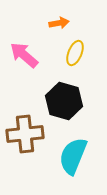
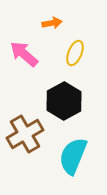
orange arrow: moved 7 px left
pink arrow: moved 1 px up
black hexagon: rotated 15 degrees clockwise
brown cross: rotated 24 degrees counterclockwise
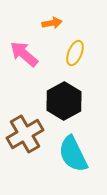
cyan semicircle: moved 2 px up; rotated 48 degrees counterclockwise
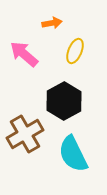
yellow ellipse: moved 2 px up
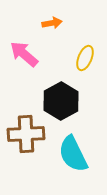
yellow ellipse: moved 10 px right, 7 px down
black hexagon: moved 3 px left
brown cross: moved 1 px right; rotated 27 degrees clockwise
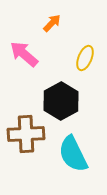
orange arrow: rotated 36 degrees counterclockwise
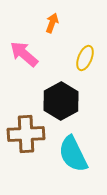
orange arrow: rotated 24 degrees counterclockwise
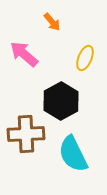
orange arrow: moved 1 px up; rotated 120 degrees clockwise
